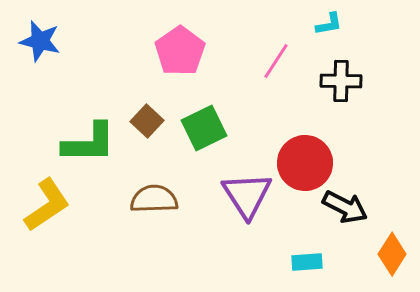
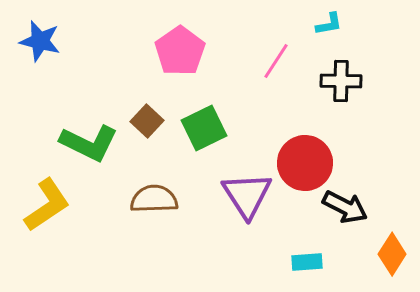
green L-shape: rotated 26 degrees clockwise
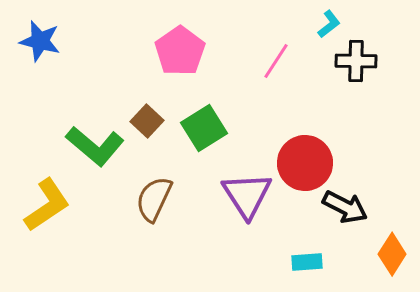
cyan L-shape: rotated 28 degrees counterclockwise
black cross: moved 15 px right, 20 px up
green square: rotated 6 degrees counterclockwise
green L-shape: moved 6 px right, 3 px down; rotated 14 degrees clockwise
brown semicircle: rotated 63 degrees counterclockwise
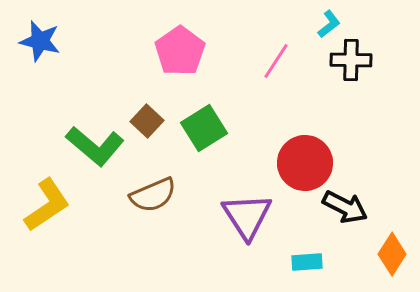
black cross: moved 5 px left, 1 px up
purple triangle: moved 21 px down
brown semicircle: moved 1 px left, 4 px up; rotated 138 degrees counterclockwise
